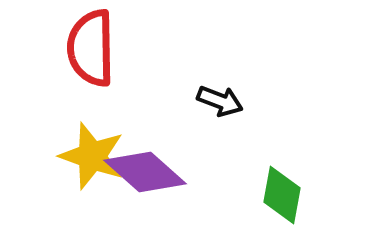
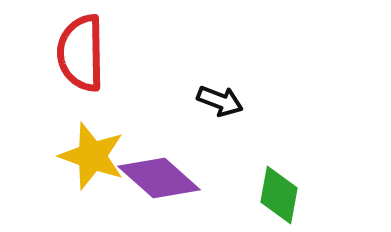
red semicircle: moved 10 px left, 5 px down
purple diamond: moved 14 px right, 6 px down
green diamond: moved 3 px left
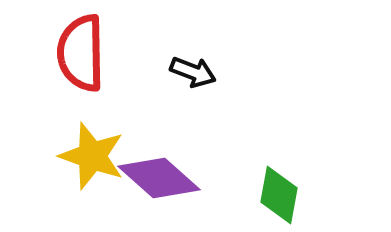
black arrow: moved 27 px left, 29 px up
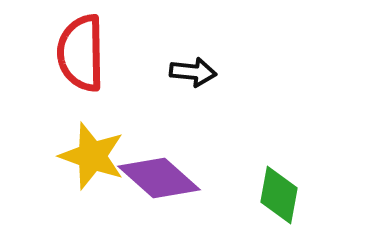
black arrow: rotated 15 degrees counterclockwise
